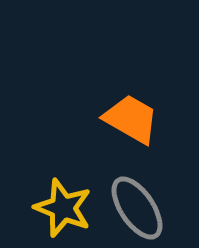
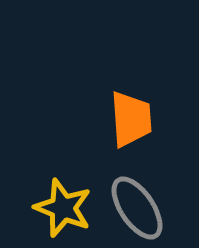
orange trapezoid: rotated 56 degrees clockwise
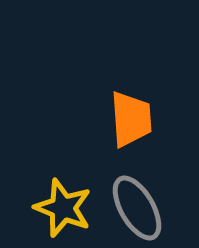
gray ellipse: rotated 4 degrees clockwise
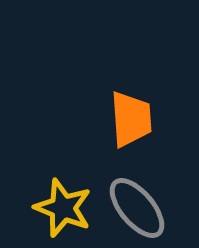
gray ellipse: rotated 10 degrees counterclockwise
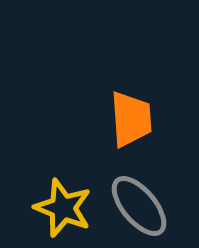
gray ellipse: moved 2 px right, 2 px up
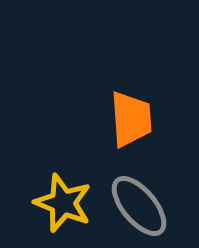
yellow star: moved 5 px up
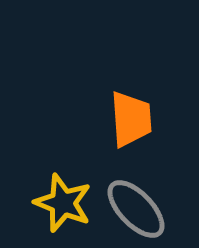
gray ellipse: moved 3 px left, 3 px down; rotated 4 degrees counterclockwise
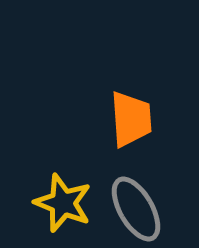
gray ellipse: rotated 14 degrees clockwise
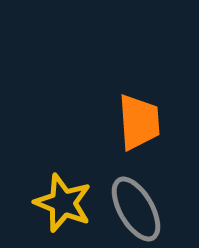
orange trapezoid: moved 8 px right, 3 px down
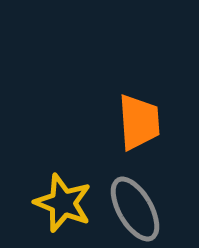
gray ellipse: moved 1 px left
